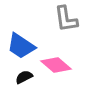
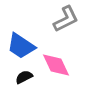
gray L-shape: rotated 108 degrees counterclockwise
pink diamond: rotated 24 degrees clockwise
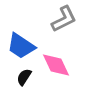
gray L-shape: moved 2 px left
black semicircle: rotated 30 degrees counterclockwise
